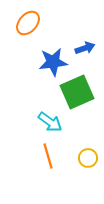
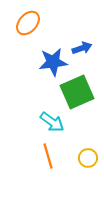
blue arrow: moved 3 px left
cyan arrow: moved 2 px right
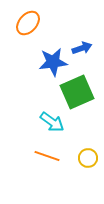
orange line: moved 1 px left; rotated 55 degrees counterclockwise
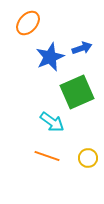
blue star: moved 3 px left, 5 px up; rotated 16 degrees counterclockwise
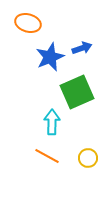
orange ellipse: rotated 65 degrees clockwise
cyan arrow: rotated 125 degrees counterclockwise
orange line: rotated 10 degrees clockwise
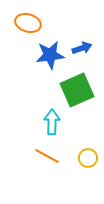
blue star: moved 2 px up; rotated 16 degrees clockwise
green square: moved 2 px up
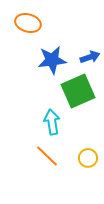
blue arrow: moved 8 px right, 9 px down
blue star: moved 2 px right, 5 px down
green square: moved 1 px right, 1 px down
cyan arrow: rotated 10 degrees counterclockwise
orange line: rotated 15 degrees clockwise
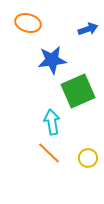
blue arrow: moved 2 px left, 28 px up
orange line: moved 2 px right, 3 px up
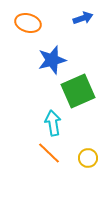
blue arrow: moved 5 px left, 11 px up
blue star: rotated 8 degrees counterclockwise
cyan arrow: moved 1 px right, 1 px down
